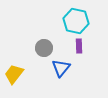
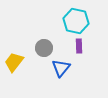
yellow trapezoid: moved 12 px up
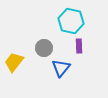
cyan hexagon: moved 5 px left
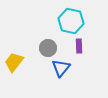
gray circle: moved 4 px right
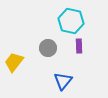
blue triangle: moved 2 px right, 13 px down
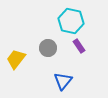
purple rectangle: rotated 32 degrees counterclockwise
yellow trapezoid: moved 2 px right, 3 px up
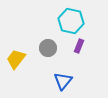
purple rectangle: rotated 56 degrees clockwise
